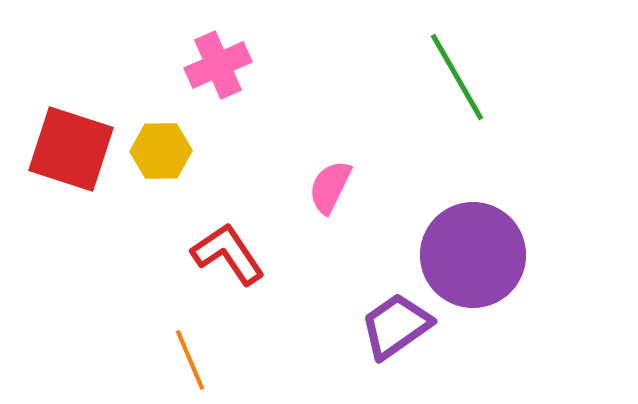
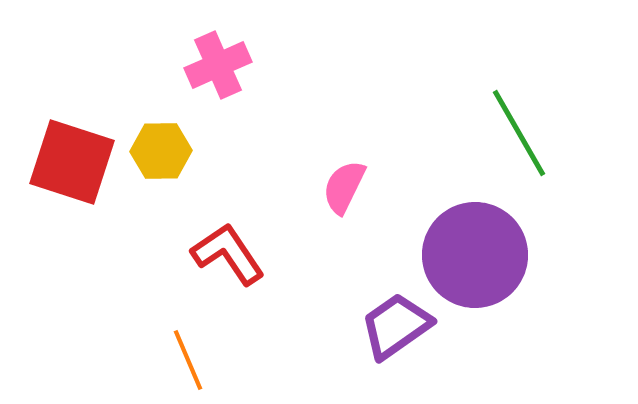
green line: moved 62 px right, 56 px down
red square: moved 1 px right, 13 px down
pink semicircle: moved 14 px right
purple circle: moved 2 px right
orange line: moved 2 px left
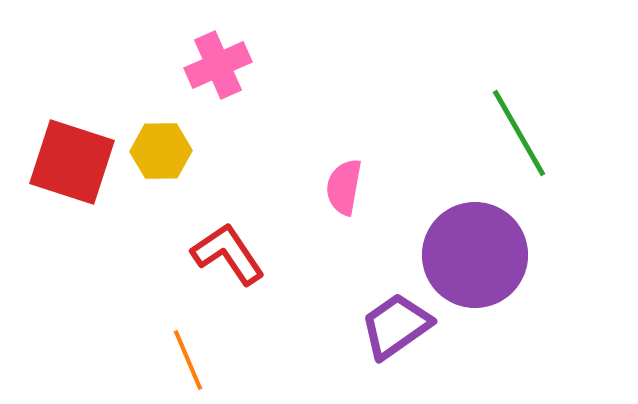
pink semicircle: rotated 16 degrees counterclockwise
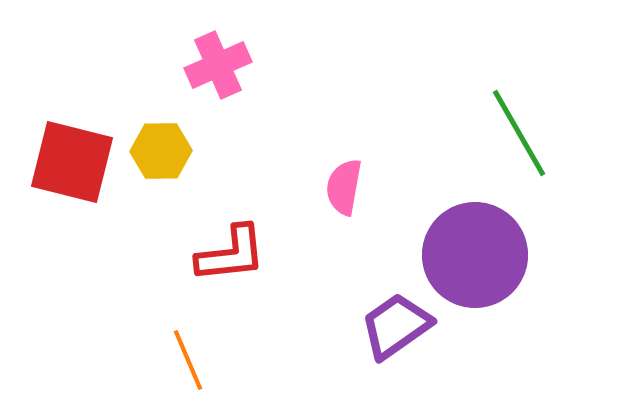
red square: rotated 4 degrees counterclockwise
red L-shape: moved 3 px right; rotated 118 degrees clockwise
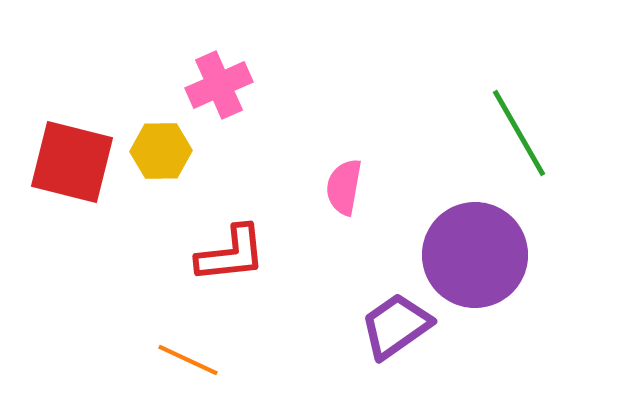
pink cross: moved 1 px right, 20 px down
orange line: rotated 42 degrees counterclockwise
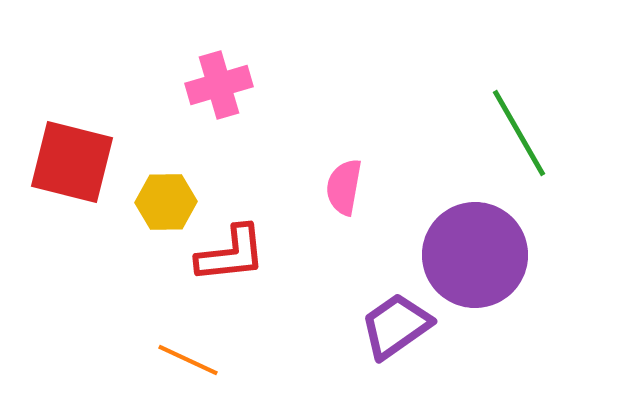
pink cross: rotated 8 degrees clockwise
yellow hexagon: moved 5 px right, 51 px down
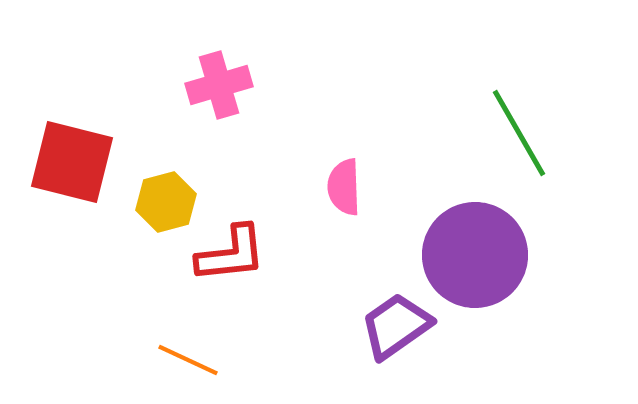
pink semicircle: rotated 12 degrees counterclockwise
yellow hexagon: rotated 14 degrees counterclockwise
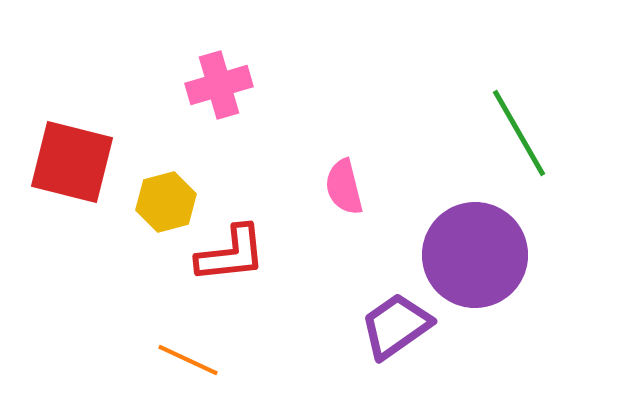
pink semicircle: rotated 12 degrees counterclockwise
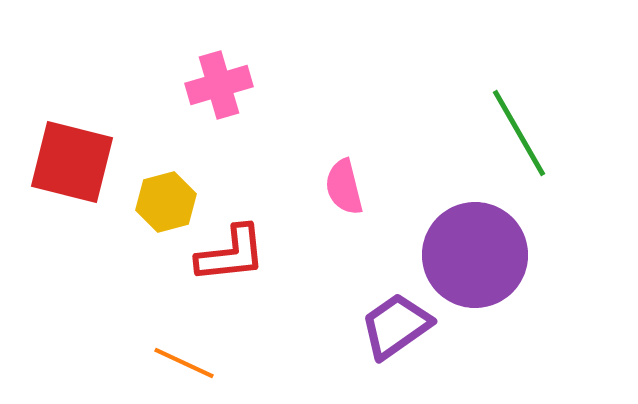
orange line: moved 4 px left, 3 px down
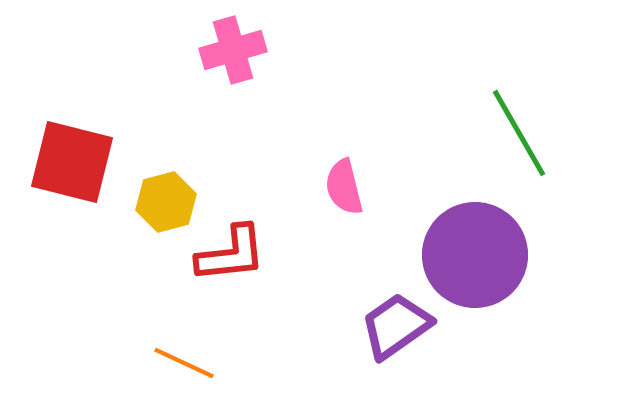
pink cross: moved 14 px right, 35 px up
